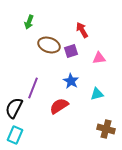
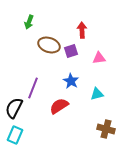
red arrow: rotated 28 degrees clockwise
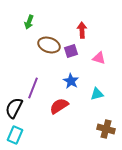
pink triangle: rotated 24 degrees clockwise
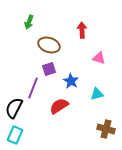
purple square: moved 22 px left, 18 px down
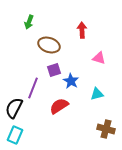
purple square: moved 5 px right, 1 px down
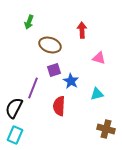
brown ellipse: moved 1 px right
red semicircle: rotated 54 degrees counterclockwise
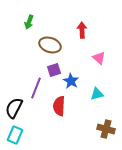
pink triangle: rotated 24 degrees clockwise
purple line: moved 3 px right
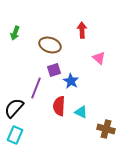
green arrow: moved 14 px left, 11 px down
cyan triangle: moved 16 px left, 18 px down; rotated 40 degrees clockwise
black semicircle: rotated 15 degrees clockwise
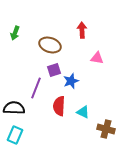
pink triangle: moved 2 px left; rotated 32 degrees counterclockwise
blue star: rotated 21 degrees clockwise
black semicircle: rotated 50 degrees clockwise
cyan triangle: moved 2 px right
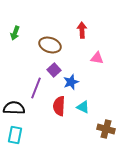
purple square: rotated 24 degrees counterclockwise
blue star: moved 1 px down
cyan triangle: moved 5 px up
cyan rectangle: rotated 12 degrees counterclockwise
